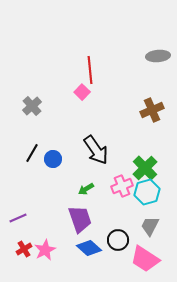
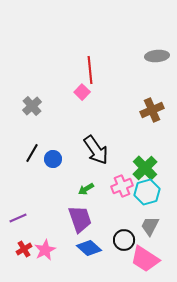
gray ellipse: moved 1 px left
black circle: moved 6 px right
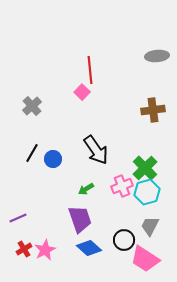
brown cross: moved 1 px right; rotated 15 degrees clockwise
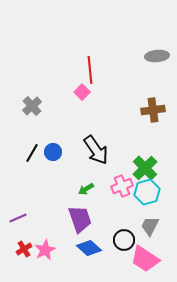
blue circle: moved 7 px up
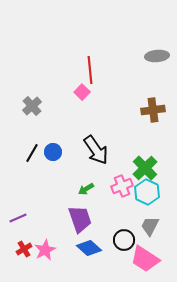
cyan hexagon: rotated 20 degrees counterclockwise
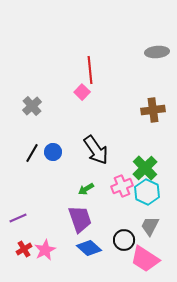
gray ellipse: moved 4 px up
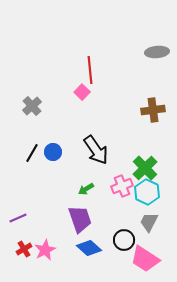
gray trapezoid: moved 1 px left, 4 px up
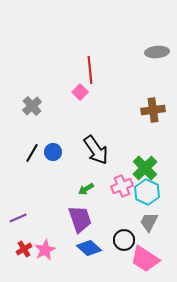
pink square: moved 2 px left
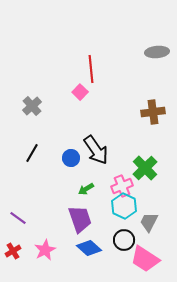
red line: moved 1 px right, 1 px up
brown cross: moved 2 px down
blue circle: moved 18 px right, 6 px down
cyan hexagon: moved 23 px left, 14 px down
purple line: rotated 60 degrees clockwise
red cross: moved 11 px left, 2 px down
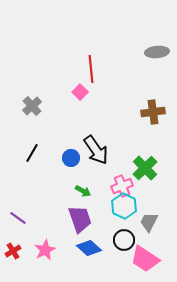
green arrow: moved 3 px left, 2 px down; rotated 119 degrees counterclockwise
